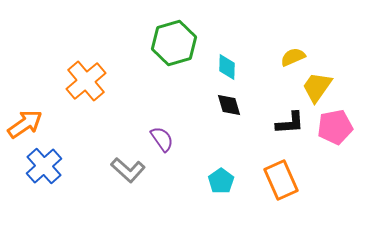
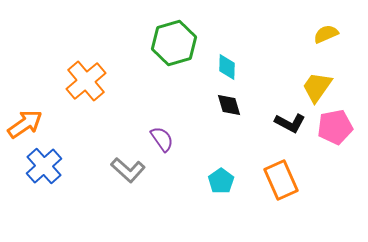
yellow semicircle: moved 33 px right, 23 px up
black L-shape: rotated 32 degrees clockwise
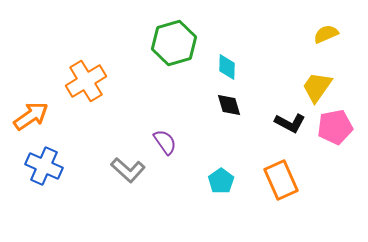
orange cross: rotated 9 degrees clockwise
orange arrow: moved 6 px right, 8 px up
purple semicircle: moved 3 px right, 3 px down
blue cross: rotated 24 degrees counterclockwise
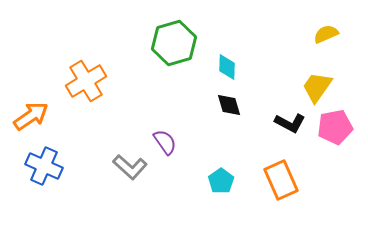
gray L-shape: moved 2 px right, 3 px up
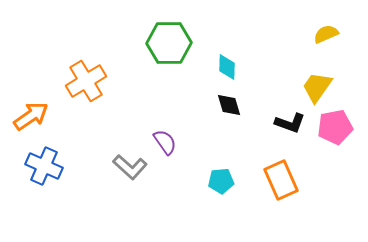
green hexagon: moved 5 px left; rotated 15 degrees clockwise
black L-shape: rotated 8 degrees counterclockwise
cyan pentagon: rotated 30 degrees clockwise
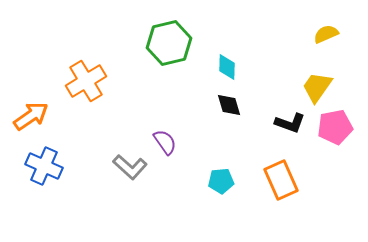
green hexagon: rotated 12 degrees counterclockwise
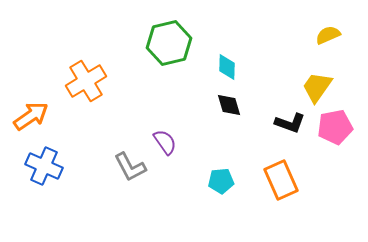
yellow semicircle: moved 2 px right, 1 px down
gray L-shape: rotated 20 degrees clockwise
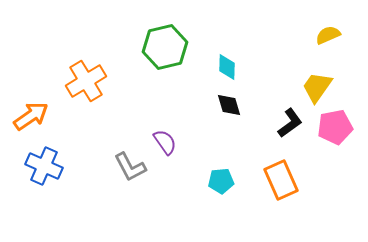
green hexagon: moved 4 px left, 4 px down
black L-shape: rotated 56 degrees counterclockwise
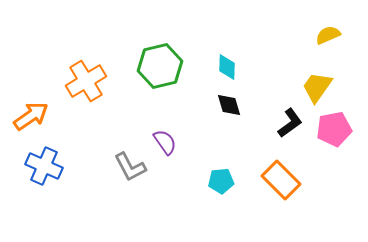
green hexagon: moved 5 px left, 19 px down
pink pentagon: moved 1 px left, 2 px down
orange rectangle: rotated 21 degrees counterclockwise
